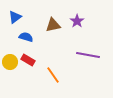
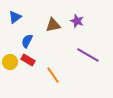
purple star: rotated 16 degrees counterclockwise
blue semicircle: moved 1 px right, 4 px down; rotated 80 degrees counterclockwise
purple line: rotated 20 degrees clockwise
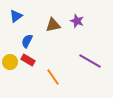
blue triangle: moved 1 px right, 1 px up
purple line: moved 2 px right, 6 px down
orange line: moved 2 px down
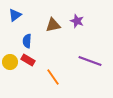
blue triangle: moved 1 px left, 1 px up
blue semicircle: rotated 24 degrees counterclockwise
purple line: rotated 10 degrees counterclockwise
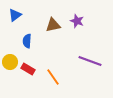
red rectangle: moved 9 px down
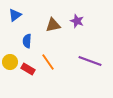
orange line: moved 5 px left, 15 px up
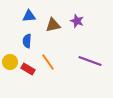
blue triangle: moved 14 px right, 1 px down; rotated 32 degrees clockwise
